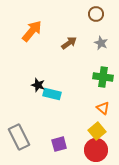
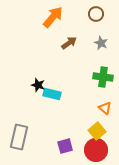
orange arrow: moved 21 px right, 14 px up
orange triangle: moved 2 px right
gray rectangle: rotated 40 degrees clockwise
purple square: moved 6 px right, 2 px down
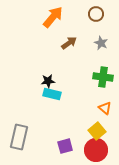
black star: moved 10 px right, 4 px up; rotated 24 degrees counterclockwise
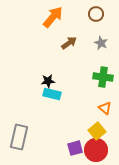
purple square: moved 10 px right, 2 px down
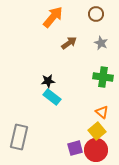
cyan rectangle: moved 3 px down; rotated 24 degrees clockwise
orange triangle: moved 3 px left, 4 px down
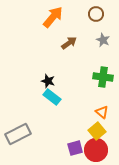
gray star: moved 2 px right, 3 px up
black star: rotated 24 degrees clockwise
gray rectangle: moved 1 px left, 3 px up; rotated 50 degrees clockwise
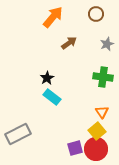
gray star: moved 4 px right, 4 px down; rotated 24 degrees clockwise
black star: moved 1 px left, 3 px up; rotated 24 degrees clockwise
orange triangle: rotated 16 degrees clockwise
red circle: moved 1 px up
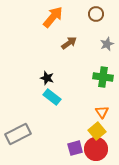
black star: rotated 24 degrees counterclockwise
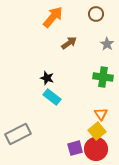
gray star: rotated 16 degrees counterclockwise
orange triangle: moved 1 px left, 2 px down
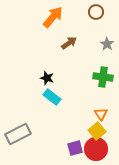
brown circle: moved 2 px up
